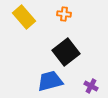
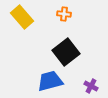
yellow rectangle: moved 2 px left
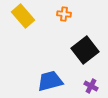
yellow rectangle: moved 1 px right, 1 px up
black square: moved 19 px right, 2 px up
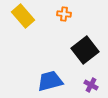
purple cross: moved 1 px up
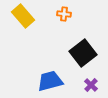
black square: moved 2 px left, 3 px down
purple cross: rotated 16 degrees clockwise
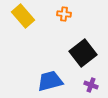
purple cross: rotated 24 degrees counterclockwise
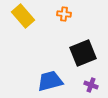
black square: rotated 16 degrees clockwise
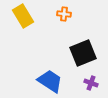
yellow rectangle: rotated 10 degrees clockwise
blue trapezoid: rotated 48 degrees clockwise
purple cross: moved 2 px up
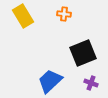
blue trapezoid: rotated 76 degrees counterclockwise
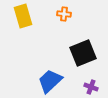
yellow rectangle: rotated 15 degrees clockwise
purple cross: moved 4 px down
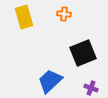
yellow rectangle: moved 1 px right, 1 px down
purple cross: moved 1 px down
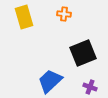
purple cross: moved 1 px left, 1 px up
